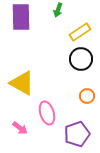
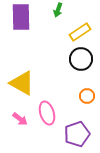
pink arrow: moved 9 px up
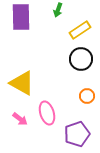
yellow rectangle: moved 2 px up
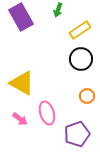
purple rectangle: rotated 28 degrees counterclockwise
